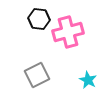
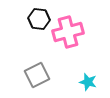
cyan star: moved 2 px down; rotated 12 degrees counterclockwise
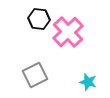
pink cross: rotated 28 degrees counterclockwise
gray square: moved 2 px left
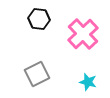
pink cross: moved 15 px right, 2 px down
gray square: moved 2 px right, 1 px up
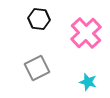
pink cross: moved 3 px right, 1 px up
gray square: moved 6 px up
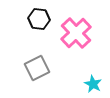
pink cross: moved 10 px left
cyan star: moved 5 px right, 2 px down; rotated 12 degrees clockwise
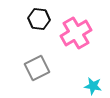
pink cross: rotated 12 degrees clockwise
cyan star: moved 2 px down; rotated 18 degrees counterclockwise
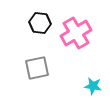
black hexagon: moved 1 px right, 4 px down
gray square: rotated 15 degrees clockwise
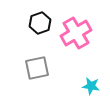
black hexagon: rotated 25 degrees counterclockwise
cyan star: moved 2 px left
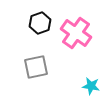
pink cross: rotated 24 degrees counterclockwise
gray square: moved 1 px left, 1 px up
